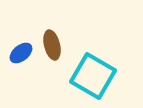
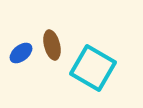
cyan square: moved 8 px up
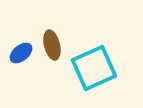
cyan square: moved 1 px right; rotated 36 degrees clockwise
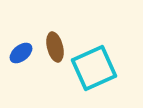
brown ellipse: moved 3 px right, 2 px down
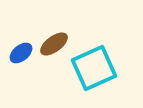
brown ellipse: moved 1 px left, 3 px up; rotated 68 degrees clockwise
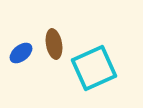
brown ellipse: rotated 64 degrees counterclockwise
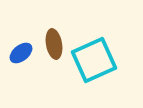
cyan square: moved 8 px up
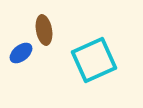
brown ellipse: moved 10 px left, 14 px up
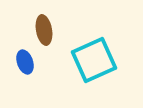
blue ellipse: moved 4 px right, 9 px down; rotated 70 degrees counterclockwise
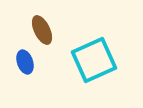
brown ellipse: moved 2 px left; rotated 16 degrees counterclockwise
